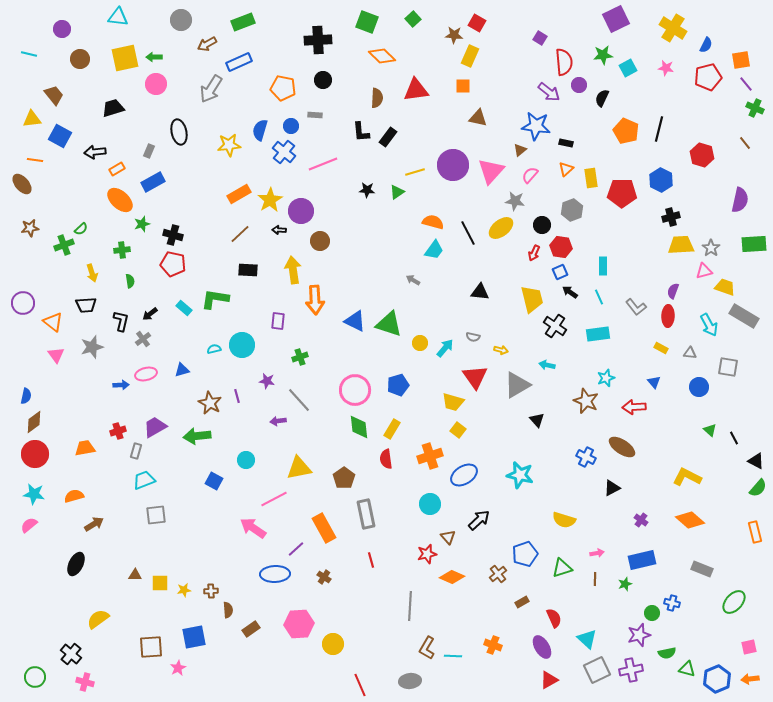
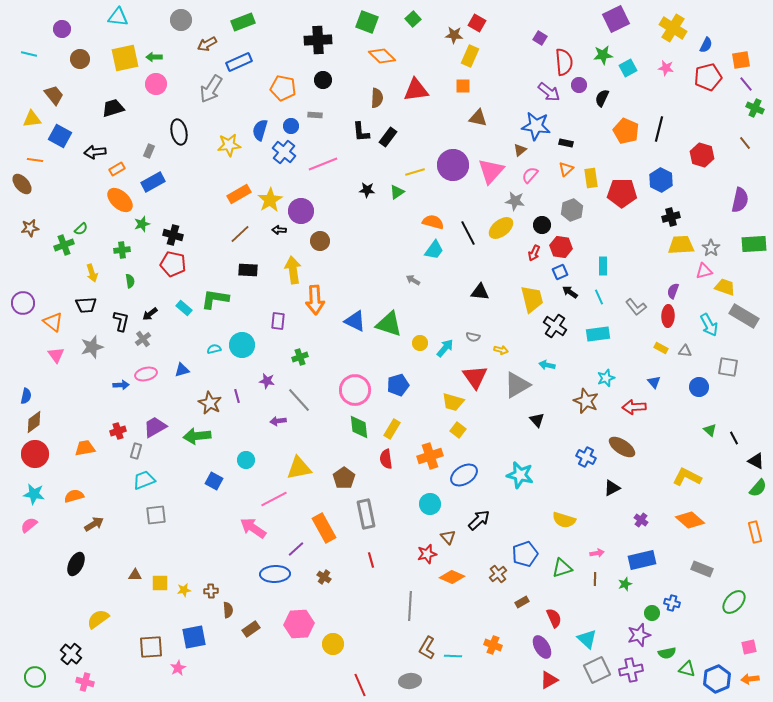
gray triangle at (690, 353): moved 5 px left, 2 px up
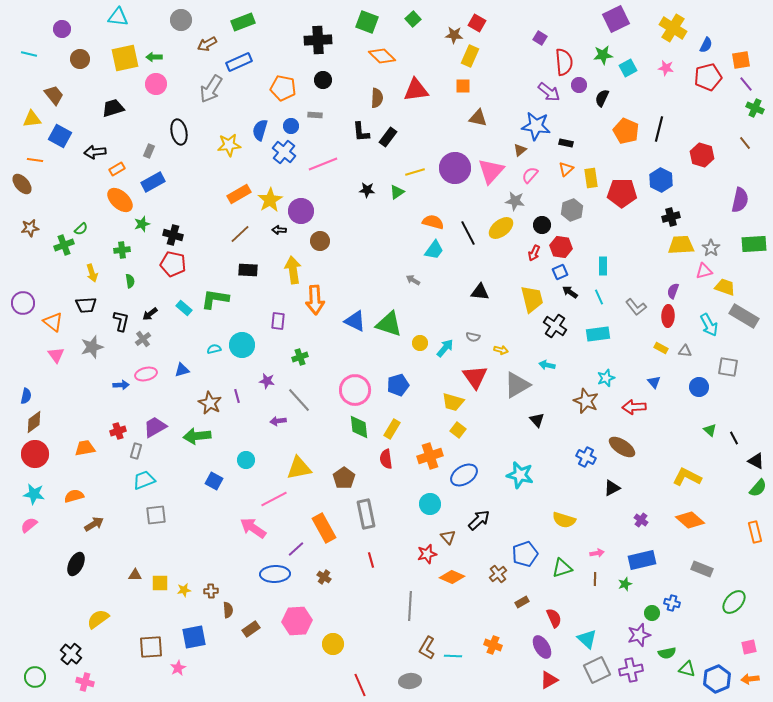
purple circle at (453, 165): moved 2 px right, 3 px down
pink hexagon at (299, 624): moved 2 px left, 3 px up
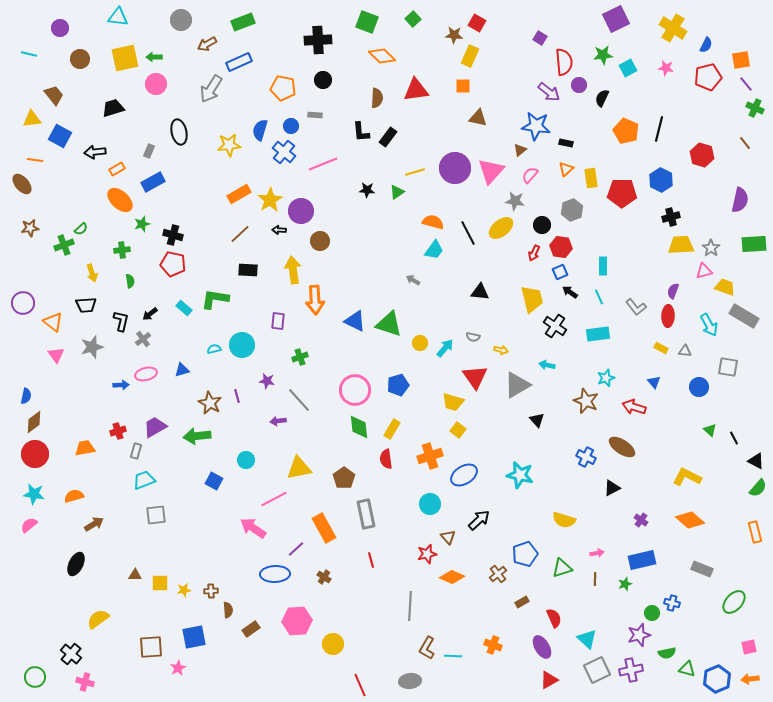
purple circle at (62, 29): moved 2 px left, 1 px up
red arrow at (634, 407): rotated 20 degrees clockwise
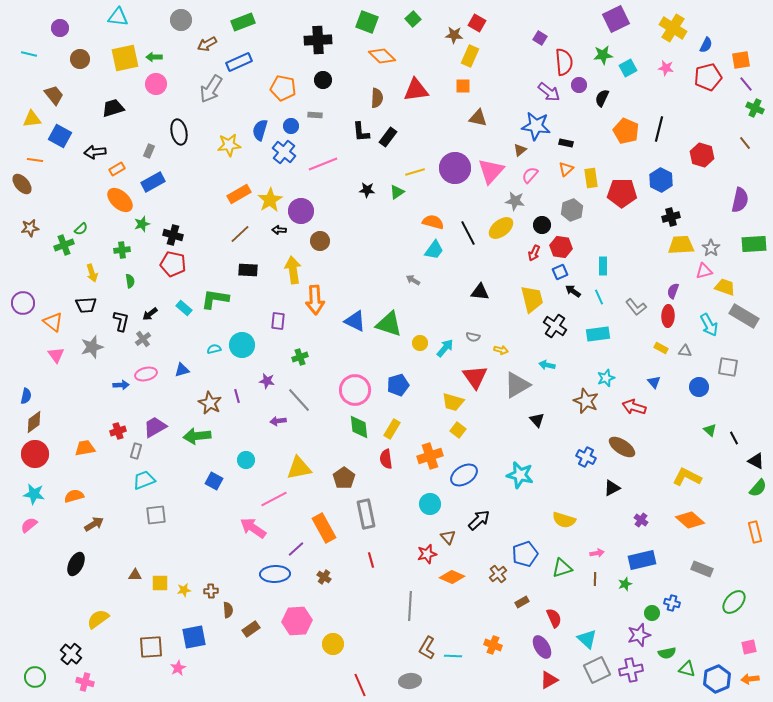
black arrow at (570, 292): moved 3 px right, 1 px up
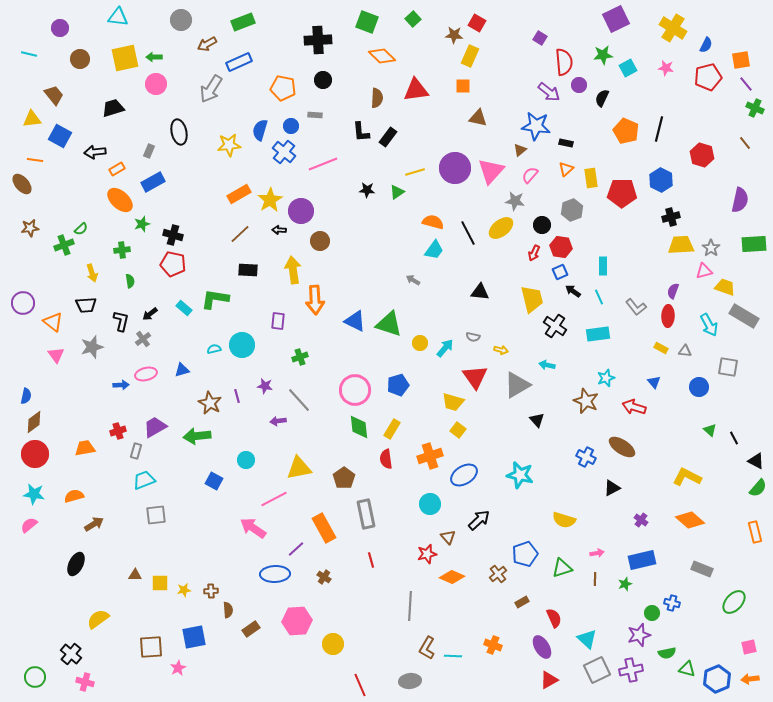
purple star at (267, 381): moved 2 px left, 5 px down
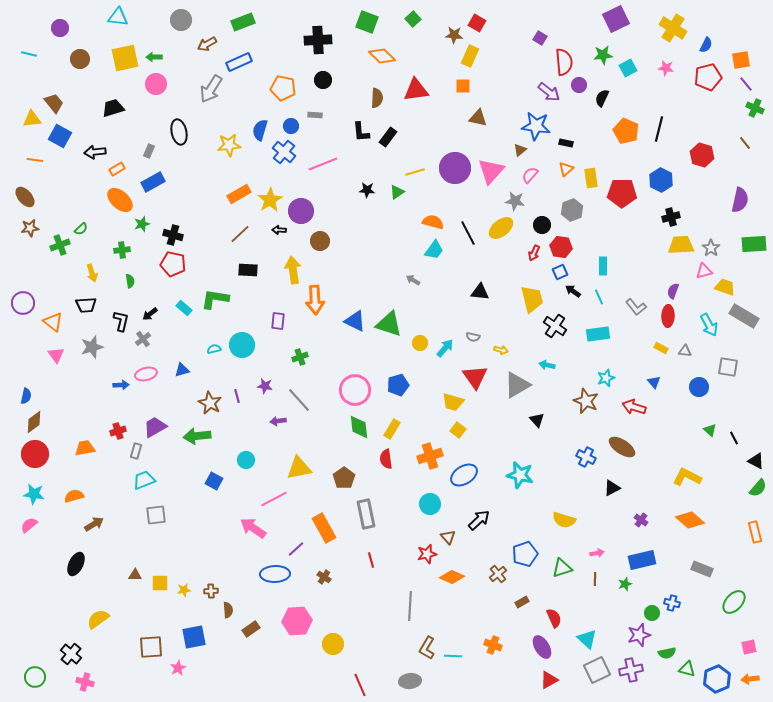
brown trapezoid at (54, 95): moved 8 px down
brown ellipse at (22, 184): moved 3 px right, 13 px down
green cross at (64, 245): moved 4 px left
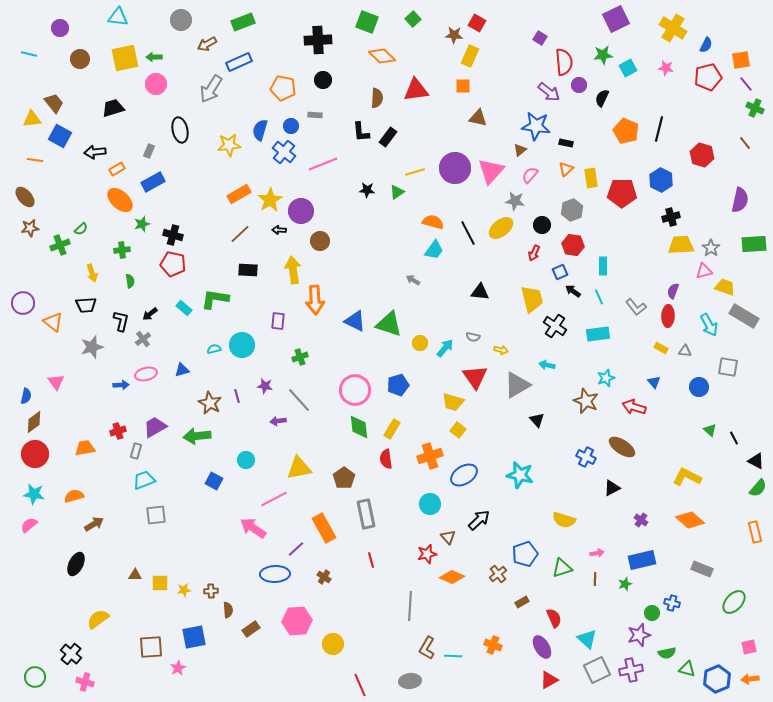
black ellipse at (179, 132): moved 1 px right, 2 px up
red hexagon at (561, 247): moved 12 px right, 2 px up
pink triangle at (56, 355): moved 27 px down
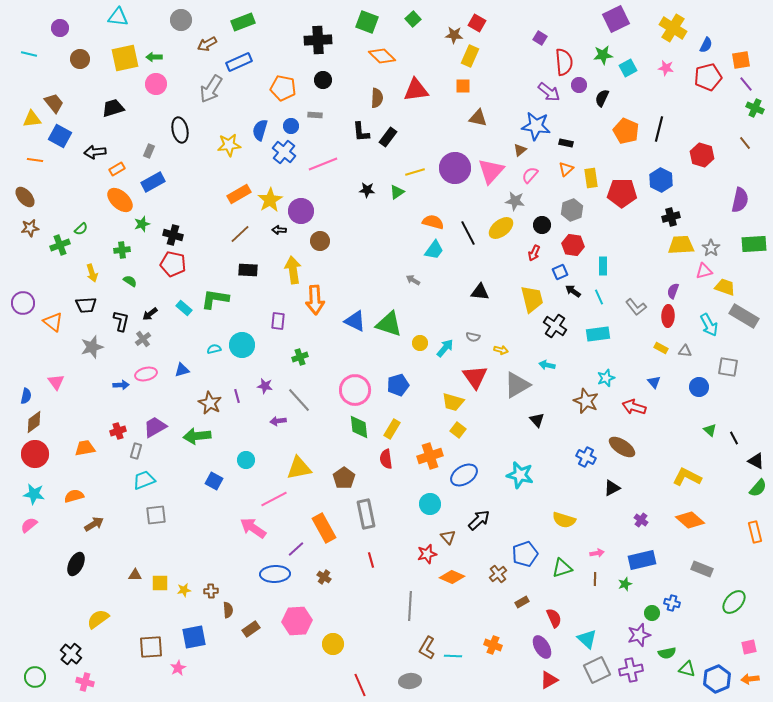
green semicircle at (130, 281): rotated 48 degrees counterclockwise
